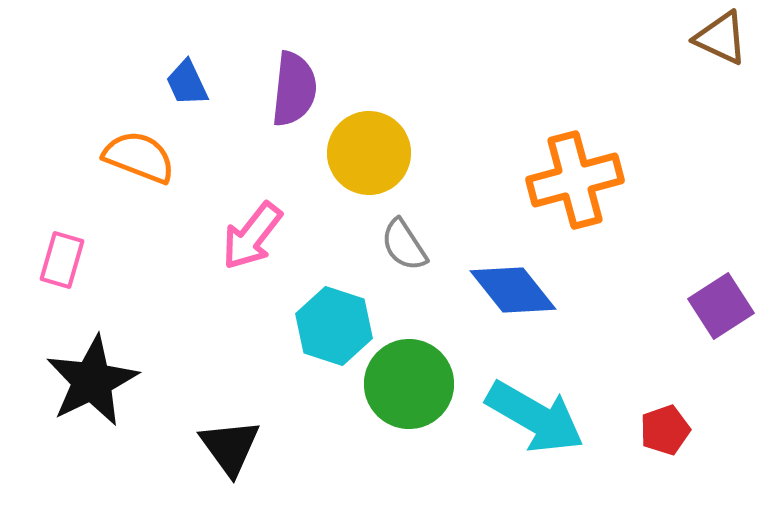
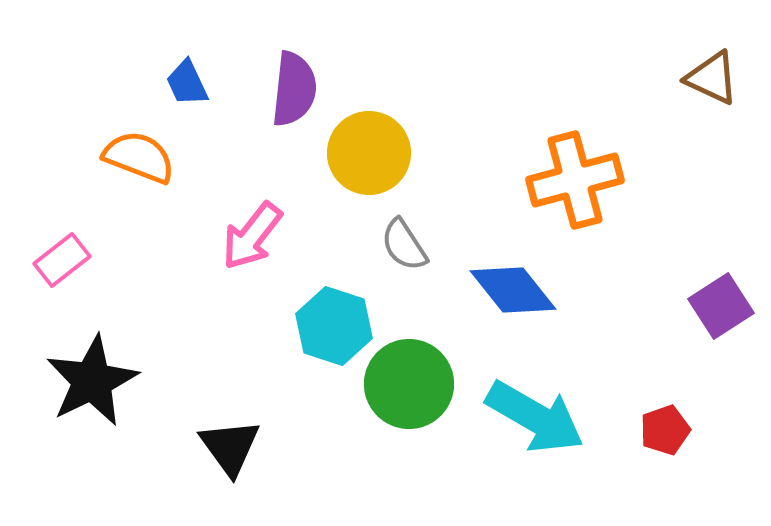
brown triangle: moved 9 px left, 40 px down
pink rectangle: rotated 36 degrees clockwise
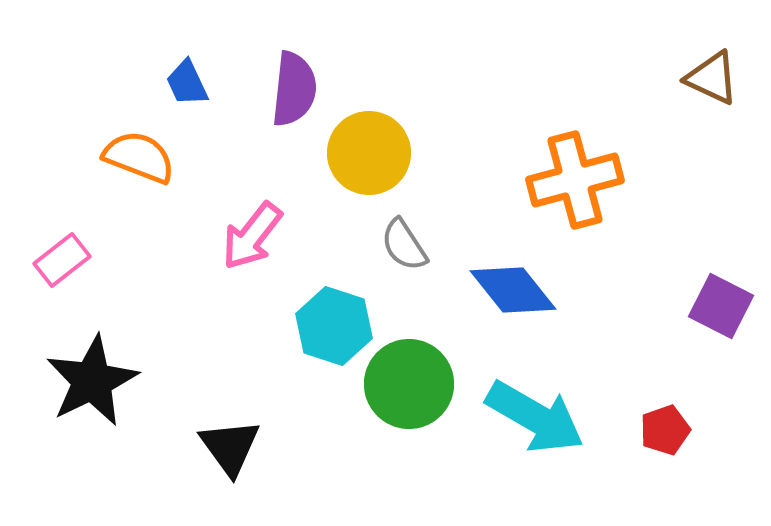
purple square: rotated 30 degrees counterclockwise
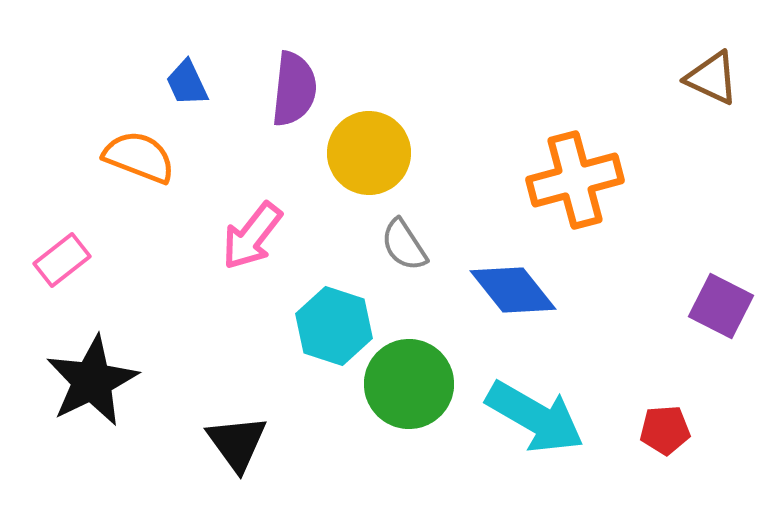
red pentagon: rotated 15 degrees clockwise
black triangle: moved 7 px right, 4 px up
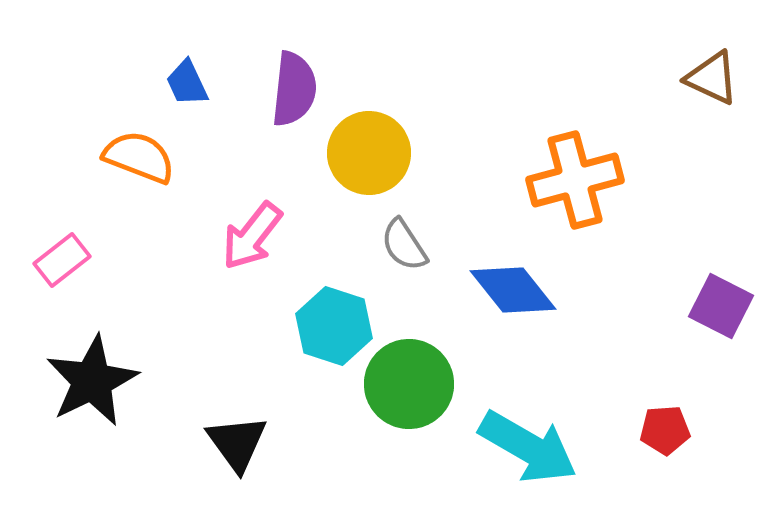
cyan arrow: moved 7 px left, 30 px down
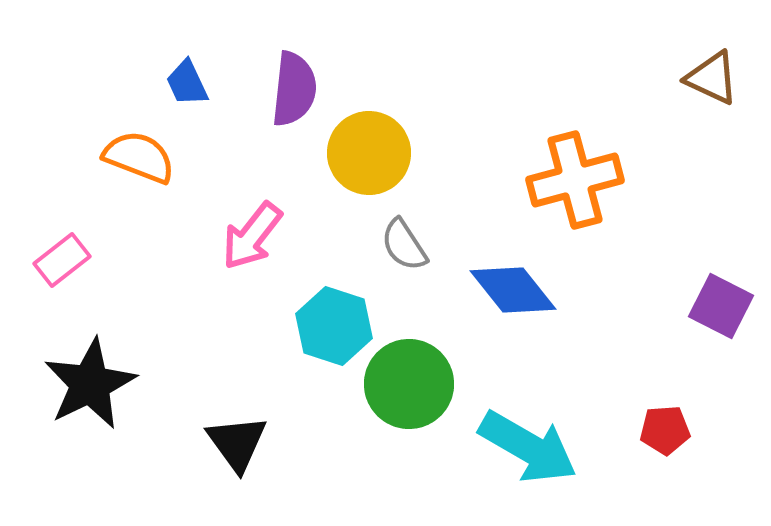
black star: moved 2 px left, 3 px down
